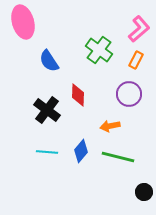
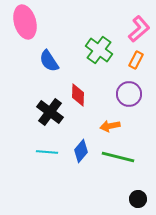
pink ellipse: moved 2 px right
black cross: moved 3 px right, 2 px down
black circle: moved 6 px left, 7 px down
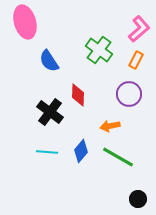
green line: rotated 16 degrees clockwise
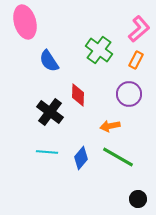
blue diamond: moved 7 px down
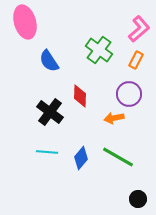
red diamond: moved 2 px right, 1 px down
orange arrow: moved 4 px right, 8 px up
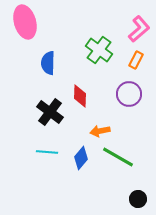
blue semicircle: moved 1 px left, 2 px down; rotated 35 degrees clockwise
orange arrow: moved 14 px left, 13 px down
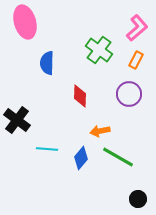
pink L-shape: moved 2 px left, 1 px up
blue semicircle: moved 1 px left
black cross: moved 33 px left, 8 px down
cyan line: moved 3 px up
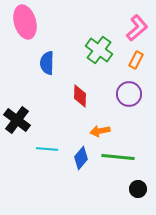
green line: rotated 24 degrees counterclockwise
black circle: moved 10 px up
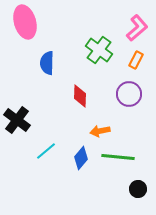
cyan line: moved 1 px left, 2 px down; rotated 45 degrees counterclockwise
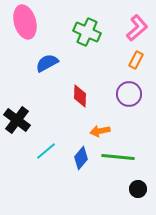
green cross: moved 12 px left, 18 px up; rotated 12 degrees counterclockwise
blue semicircle: rotated 60 degrees clockwise
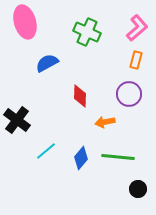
orange rectangle: rotated 12 degrees counterclockwise
orange arrow: moved 5 px right, 9 px up
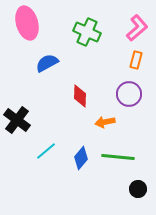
pink ellipse: moved 2 px right, 1 px down
